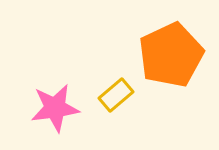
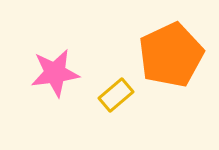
pink star: moved 35 px up
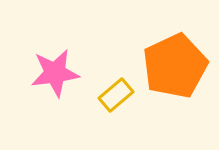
orange pentagon: moved 4 px right, 11 px down
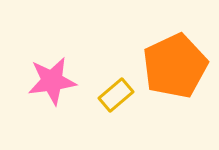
pink star: moved 3 px left, 8 px down
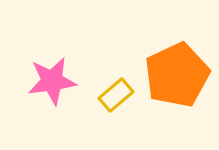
orange pentagon: moved 2 px right, 9 px down
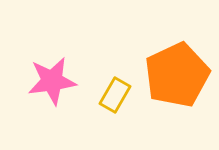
yellow rectangle: moved 1 px left; rotated 20 degrees counterclockwise
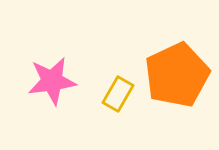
yellow rectangle: moved 3 px right, 1 px up
